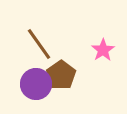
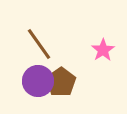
brown pentagon: moved 7 px down
purple circle: moved 2 px right, 3 px up
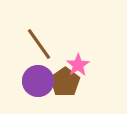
pink star: moved 25 px left, 15 px down
brown pentagon: moved 4 px right
